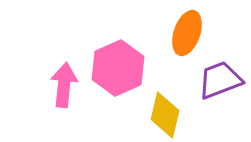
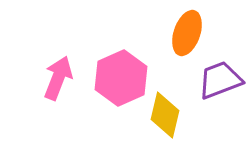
pink hexagon: moved 3 px right, 10 px down
pink arrow: moved 6 px left, 7 px up; rotated 15 degrees clockwise
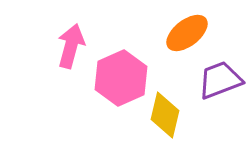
orange ellipse: rotated 33 degrees clockwise
pink arrow: moved 13 px right, 32 px up; rotated 6 degrees counterclockwise
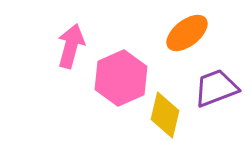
purple trapezoid: moved 4 px left, 8 px down
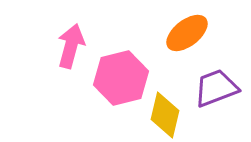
pink hexagon: rotated 10 degrees clockwise
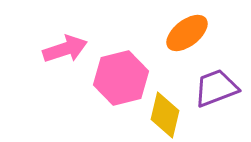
pink arrow: moved 6 px left, 3 px down; rotated 57 degrees clockwise
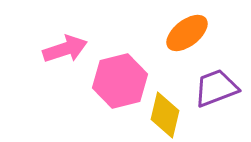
pink hexagon: moved 1 px left, 3 px down
